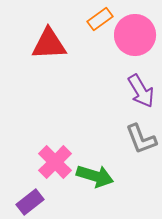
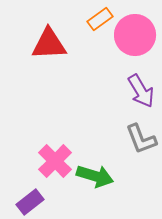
pink cross: moved 1 px up
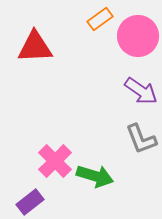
pink circle: moved 3 px right, 1 px down
red triangle: moved 14 px left, 3 px down
purple arrow: rotated 24 degrees counterclockwise
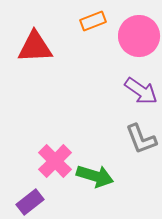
orange rectangle: moved 7 px left, 2 px down; rotated 15 degrees clockwise
pink circle: moved 1 px right
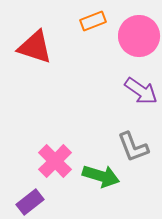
red triangle: rotated 21 degrees clockwise
gray L-shape: moved 8 px left, 8 px down
green arrow: moved 6 px right
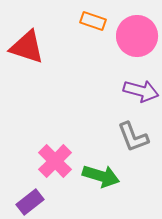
orange rectangle: rotated 40 degrees clockwise
pink circle: moved 2 px left
red triangle: moved 8 px left
purple arrow: rotated 20 degrees counterclockwise
gray L-shape: moved 10 px up
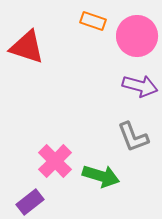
purple arrow: moved 1 px left, 5 px up
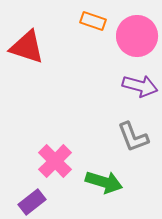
green arrow: moved 3 px right, 6 px down
purple rectangle: moved 2 px right
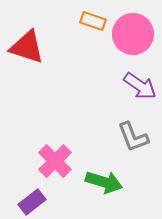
pink circle: moved 4 px left, 2 px up
purple arrow: rotated 20 degrees clockwise
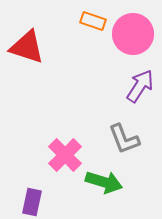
purple arrow: rotated 92 degrees counterclockwise
gray L-shape: moved 9 px left, 2 px down
pink cross: moved 10 px right, 6 px up
purple rectangle: rotated 40 degrees counterclockwise
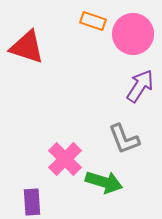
pink cross: moved 4 px down
purple rectangle: rotated 16 degrees counterclockwise
